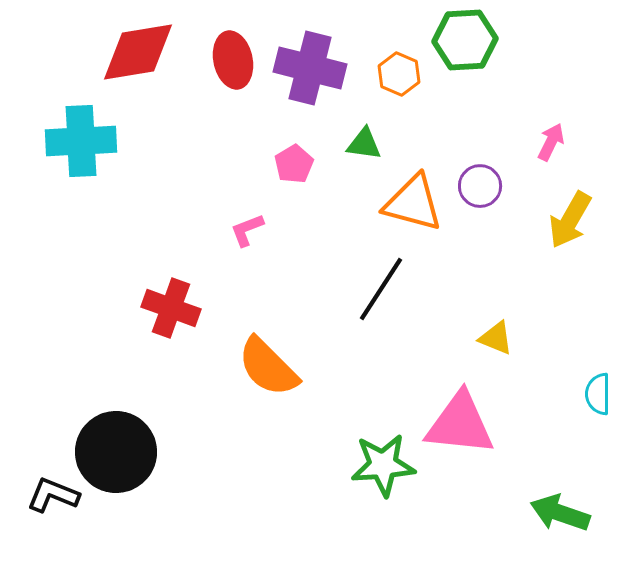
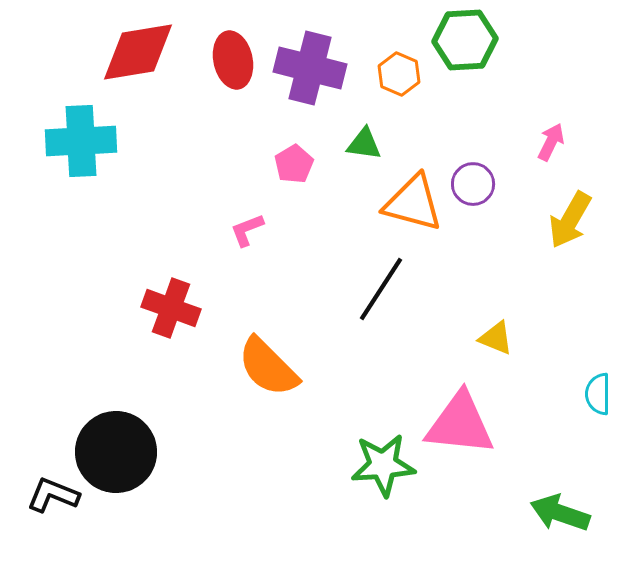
purple circle: moved 7 px left, 2 px up
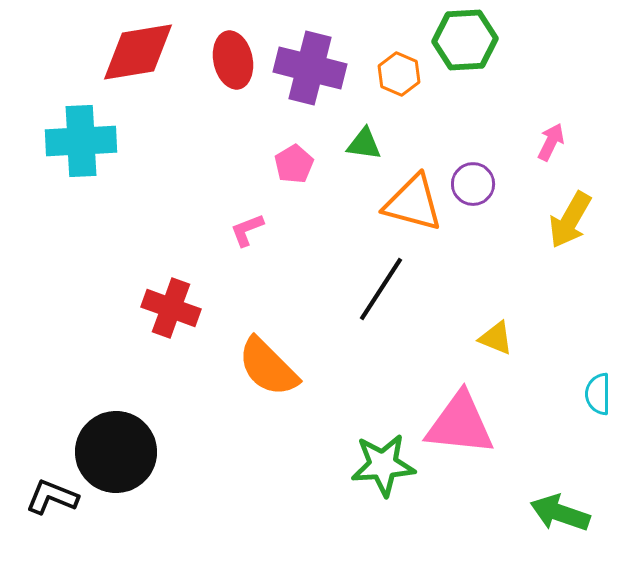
black L-shape: moved 1 px left, 2 px down
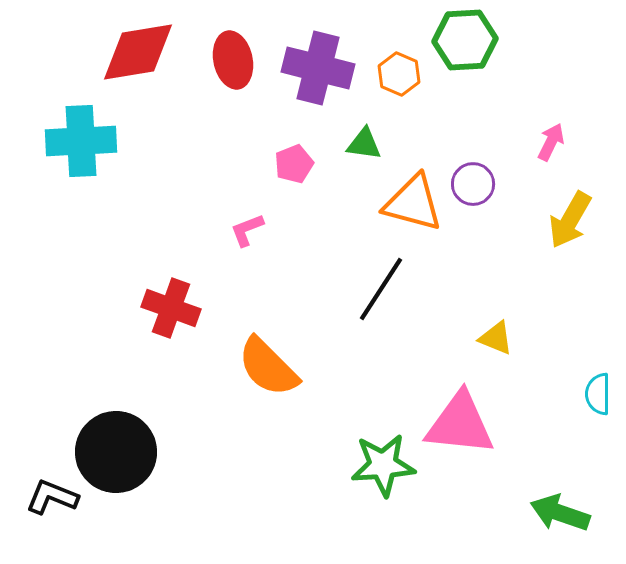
purple cross: moved 8 px right
pink pentagon: rotated 9 degrees clockwise
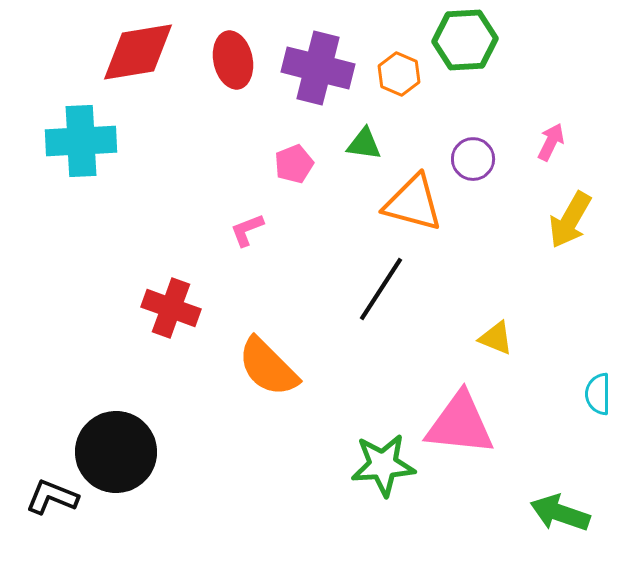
purple circle: moved 25 px up
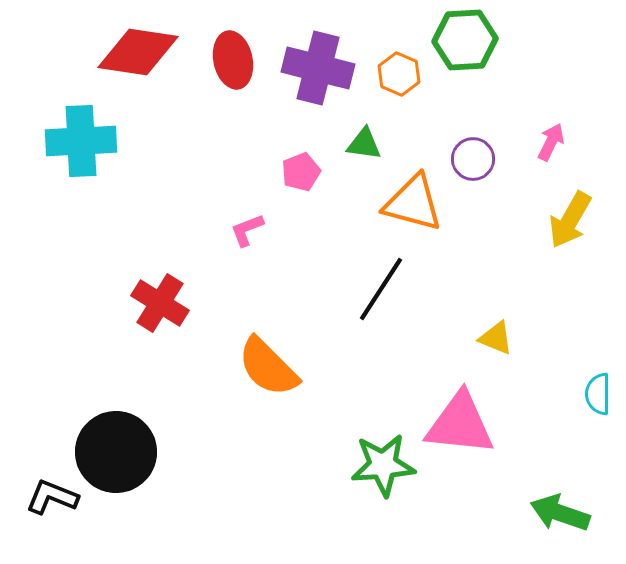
red diamond: rotated 18 degrees clockwise
pink pentagon: moved 7 px right, 8 px down
red cross: moved 11 px left, 5 px up; rotated 12 degrees clockwise
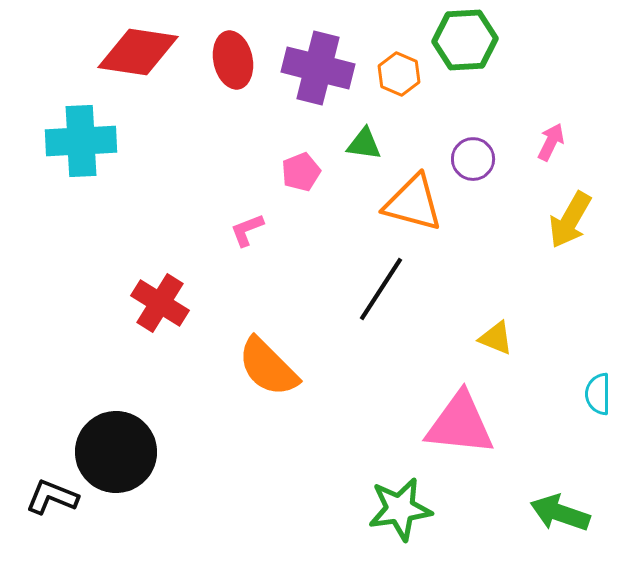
green star: moved 17 px right, 44 px down; rotated 4 degrees counterclockwise
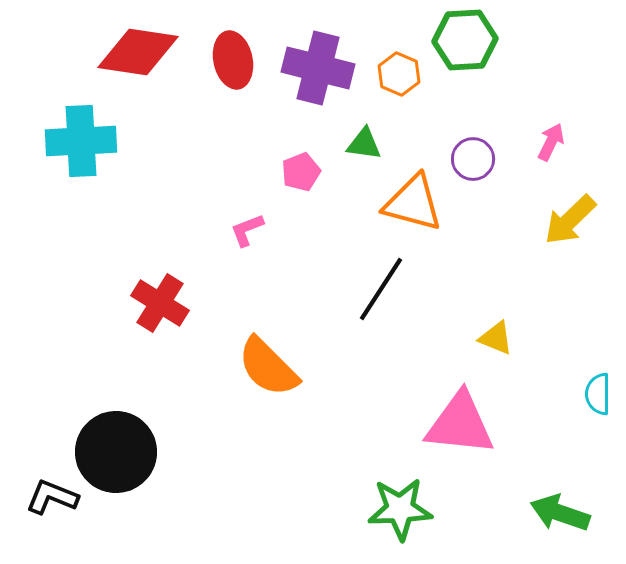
yellow arrow: rotated 16 degrees clockwise
green star: rotated 6 degrees clockwise
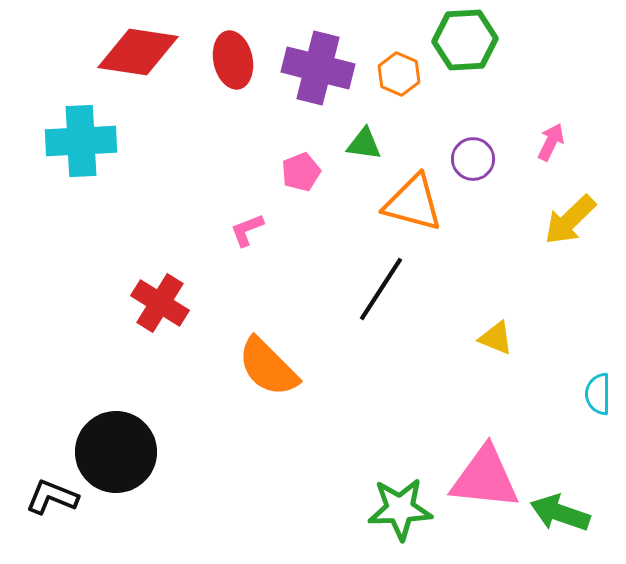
pink triangle: moved 25 px right, 54 px down
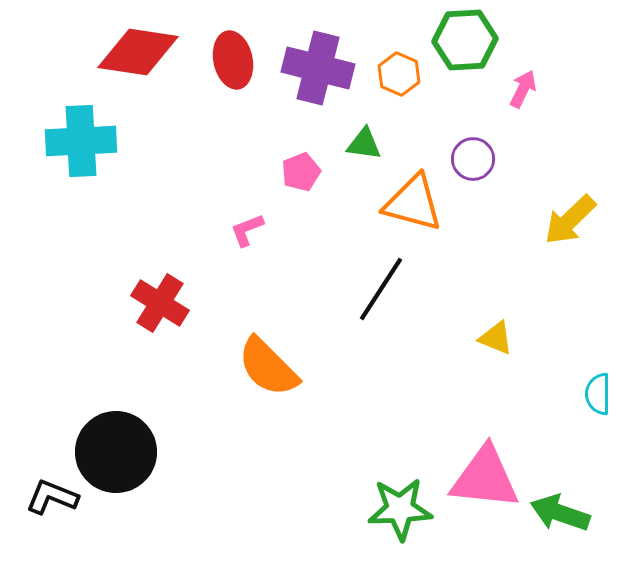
pink arrow: moved 28 px left, 53 px up
